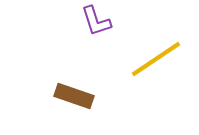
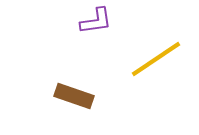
purple L-shape: rotated 80 degrees counterclockwise
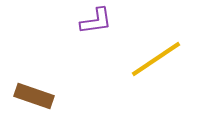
brown rectangle: moved 40 px left
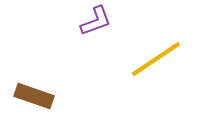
purple L-shape: rotated 12 degrees counterclockwise
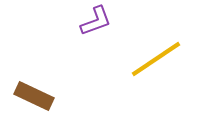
brown rectangle: rotated 6 degrees clockwise
